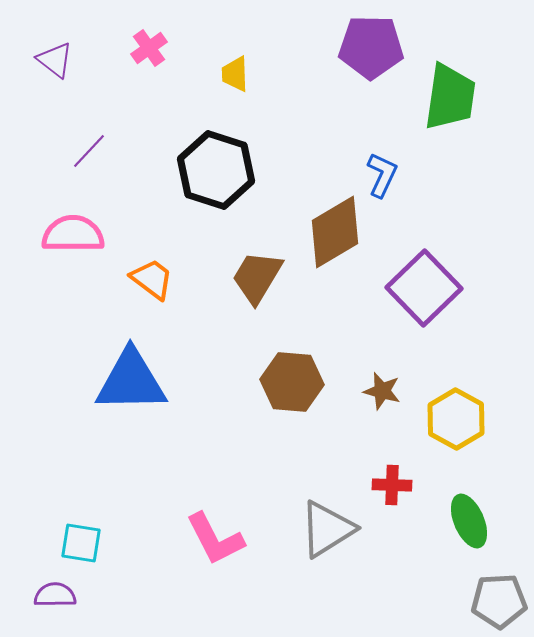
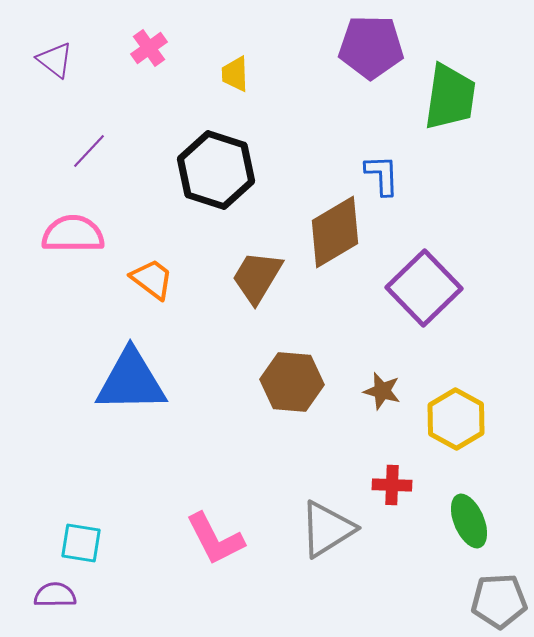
blue L-shape: rotated 27 degrees counterclockwise
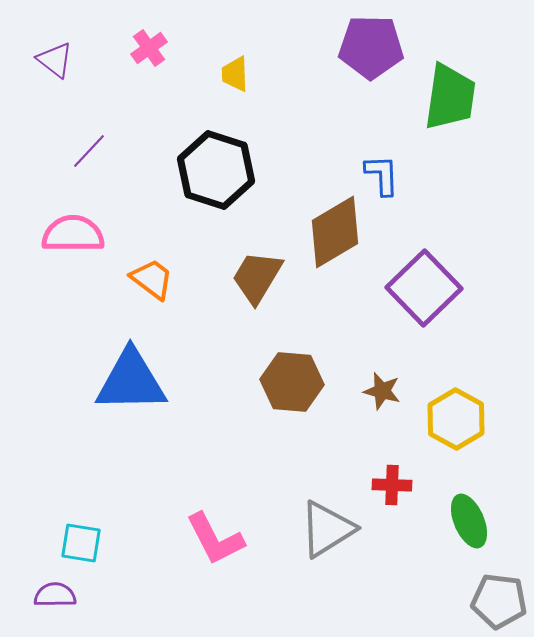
gray pentagon: rotated 10 degrees clockwise
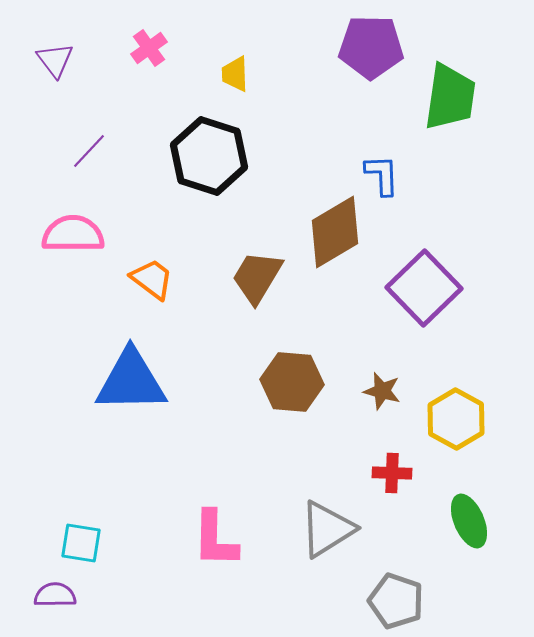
purple triangle: rotated 15 degrees clockwise
black hexagon: moved 7 px left, 14 px up
red cross: moved 12 px up
pink L-shape: rotated 28 degrees clockwise
gray pentagon: moved 103 px left; rotated 12 degrees clockwise
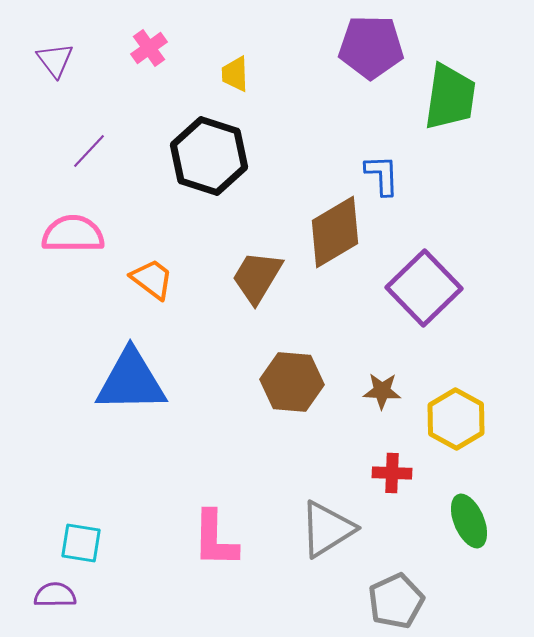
brown star: rotated 12 degrees counterclockwise
gray pentagon: rotated 28 degrees clockwise
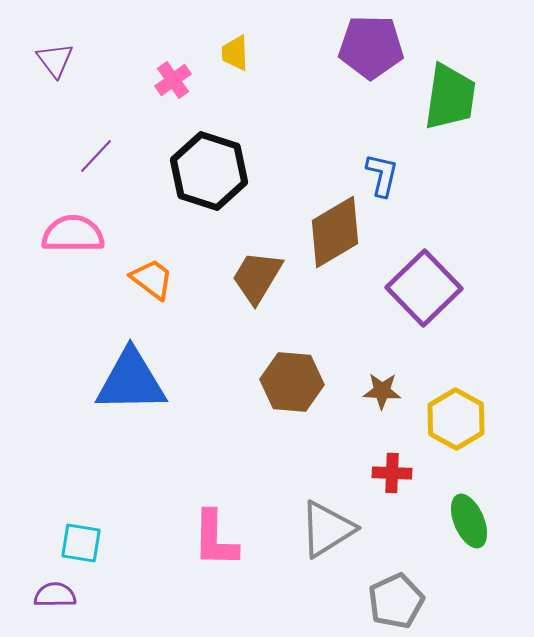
pink cross: moved 24 px right, 32 px down
yellow trapezoid: moved 21 px up
purple line: moved 7 px right, 5 px down
black hexagon: moved 15 px down
blue L-shape: rotated 15 degrees clockwise
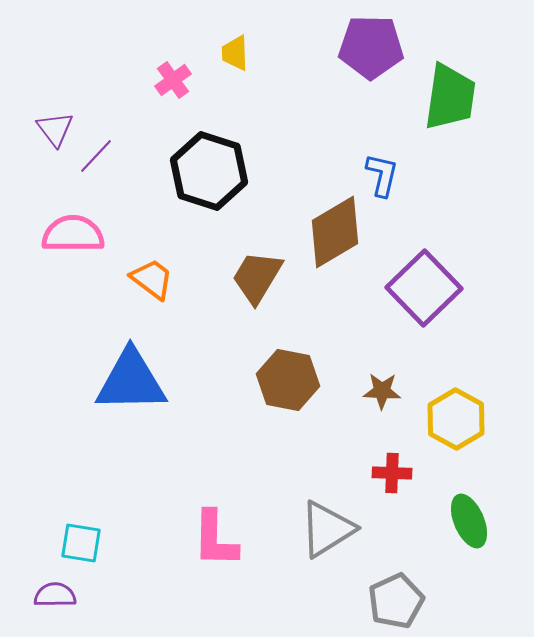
purple triangle: moved 69 px down
brown hexagon: moved 4 px left, 2 px up; rotated 6 degrees clockwise
